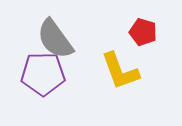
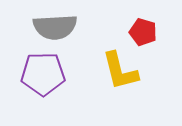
gray semicircle: moved 12 px up; rotated 57 degrees counterclockwise
yellow L-shape: rotated 6 degrees clockwise
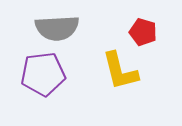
gray semicircle: moved 2 px right, 1 px down
purple pentagon: rotated 6 degrees counterclockwise
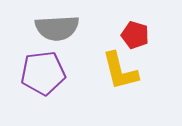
red pentagon: moved 8 px left, 3 px down
purple pentagon: moved 1 px up
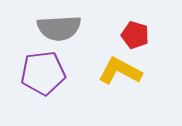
gray semicircle: moved 2 px right
yellow L-shape: rotated 132 degrees clockwise
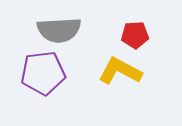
gray semicircle: moved 2 px down
red pentagon: rotated 20 degrees counterclockwise
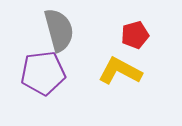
gray semicircle: rotated 102 degrees counterclockwise
red pentagon: rotated 12 degrees counterclockwise
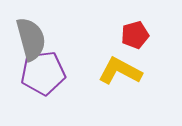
gray semicircle: moved 28 px left, 9 px down
